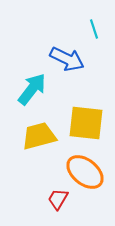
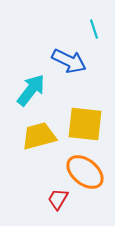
blue arrow: moved 2 px right, 2 px down
cyan arrow: moved 1 px left, 1 px down
yellow square: moved 1 px left, 1 px down
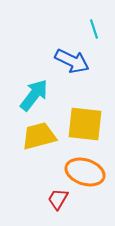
blue arrow: moved 3 px right
cyan arrow: moved 3 px right, 5 px down
orange ellipse: rotated 21 degrees counterclockwise
